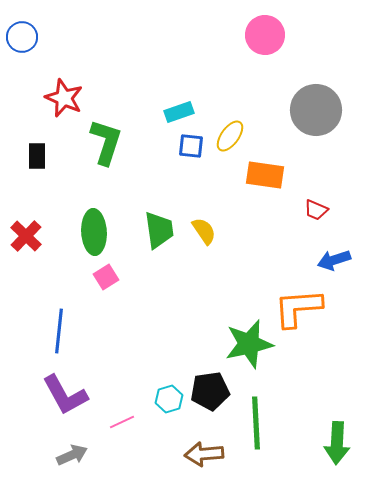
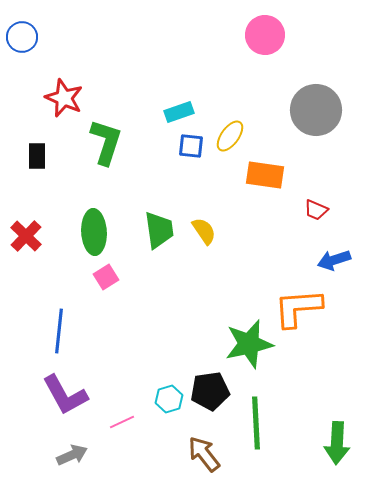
brown arrow: rotated 57 degrees clockwise
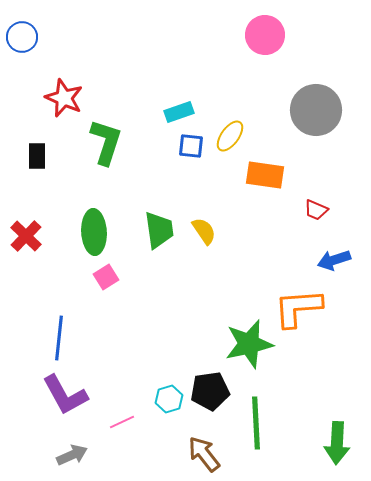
blue line: moved 7 px down
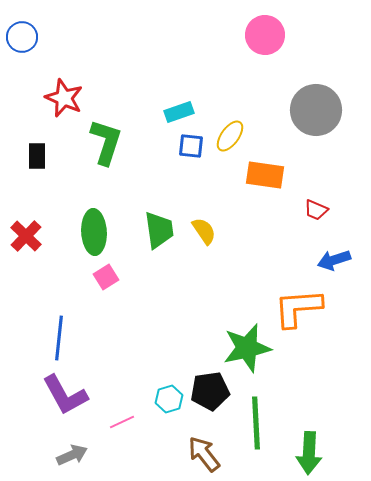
green star: moved 2 px left, 4 px down
green arrow: moved 28 px left, 10 px down
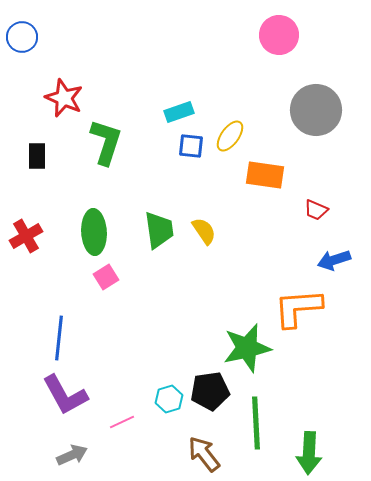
pink circle: moved 14 px right
red cross: rotated 16 degrees clockwise
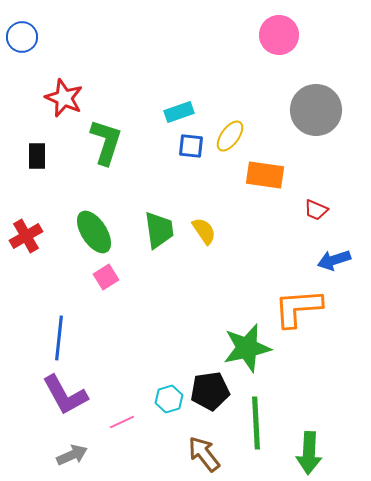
green ellipse: rotated 30 degrees counterclockwise
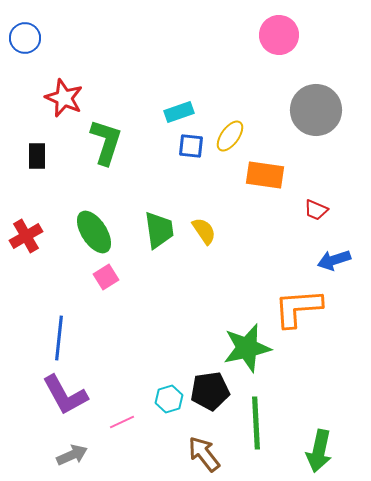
blue circle: moved 3 px right, 1 px down
green arrow: moved 10 px right, 2 px up; rotated 9 degrees clockwise
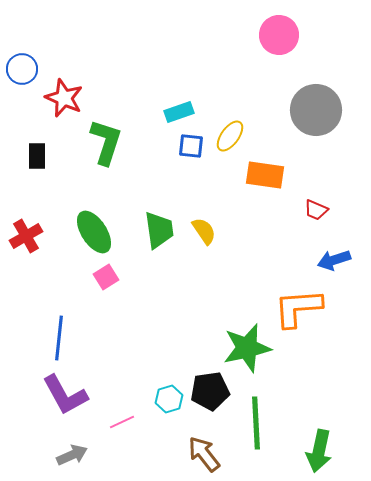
blue circle: moved 3 px left, 31 px down
